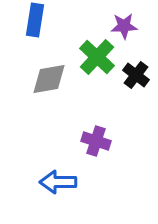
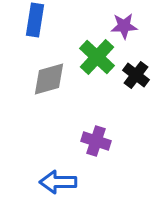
gray diamond: rotated 6 degrees counterclockwise
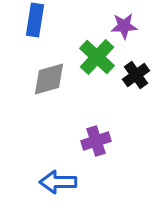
black cross: rotated 16 degrees clockwise
purple cross: rotated 36 degrees counterclockwise
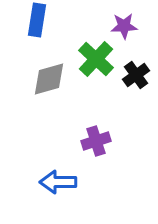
blue rectangle: moved 2 px right
green cross: moved 1 px left, 2 px down
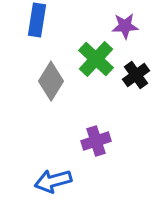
purple star: moved 1 px right
gray diamond: moved 2 px right, 2 px down; rotated 42 degrees counterclockwise
blue arrow: moved 5 px left, 1 px up; rotated 15 degrees counterclockwise
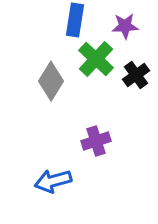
blue rectangle: moved 38 px right
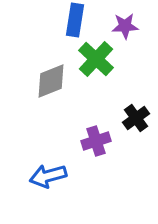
black cross: moved 43 px down
gray diamond: rotated 36 degrees clockwise
blue arrow: moved 5 px left, 5 px up
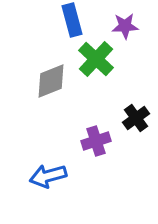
blue rectangle: moved 3 px left; rotated 24 degrees counterclockwise
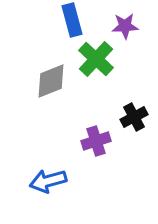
black cross: moved 2 px left, 1 px up; rotated 8 degrees clockwise
blue arrow: moved 5 px down
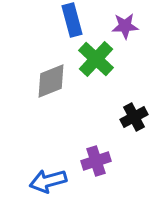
purple cross: moved 20 px down
